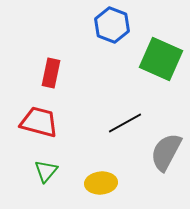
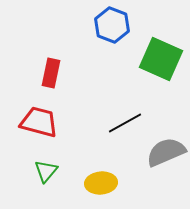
gray semicircle: rotated 39 degrees clockwise
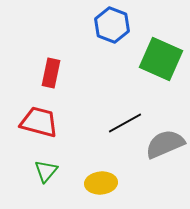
gray semicircle: moved 1 px left, 8 px up
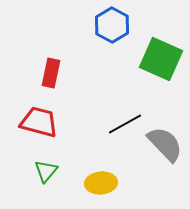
blue hexagon: rotated 8 degrees clockwise
black line: moved 1 px down
gray semicircle: rotated 69 degrees clockwise
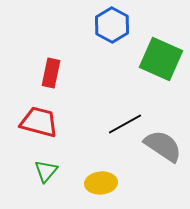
gray semicircle: moved 2 px left, 2 px down; rotated 12 degrees counterclockwise
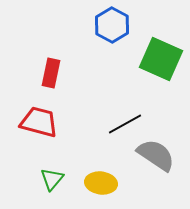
gray semicircle: moved 7 px left, 9 px down
green triangle: moved 6 px right, 8 px down
yellow ellipse: rotated 12 degrees clockwise
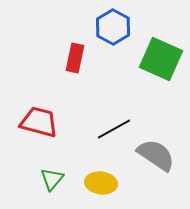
blue hexagon: moved 1 px right, 2 px down
red rectangle: moved 24 px right, 15 px up
black line: moved 11 px left, 5 px down
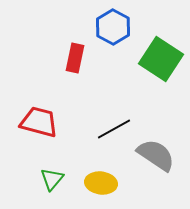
green square: rotated 9 degrees clockwise
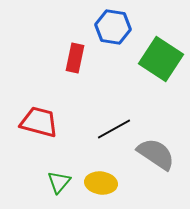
blue hexagon: rotated 20 degrees counterclockwise
gray semicircle: moved 1 px up
green triangle: moved 7 px right, 3 px down
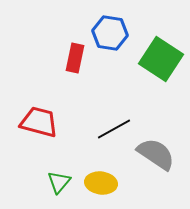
blue hexagon: moved 3 px left, 6 px down
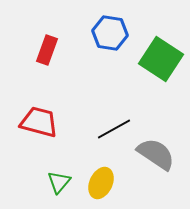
red rectangle: moved 28 px left, 8 px up; rotated 8 degrees clockwise
yellow ellipse: rotated 72 degrees counterclockwise
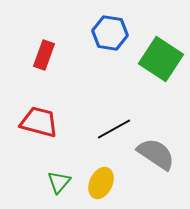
red rectangle: moved 3 px left, 5 px down
